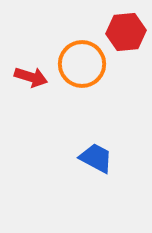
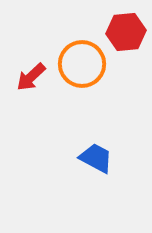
red arrow: rotated 120 degrees clockwise
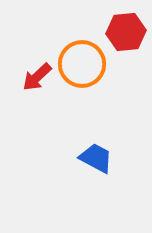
red arrow: moved 6 px right
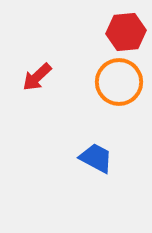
orange circle: moved 37 px right, 18 px down
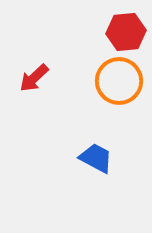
red arrow: moved 3 px left, 1 px down
orange circle: moved 1 px up
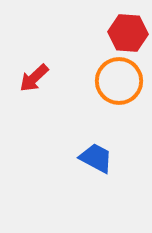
red hexagon: moved 2 px right, 1 px down; rotated 9 degrees clockwise
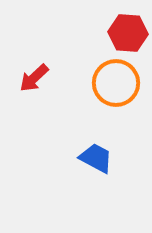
orange circle: moved 3 px left, 2 px down
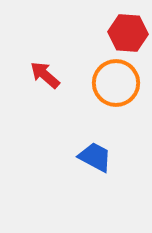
red arrow: moved 11 px right, 3 px up; rotated 84 degrees clockwise
blue trapezoid: moved 1 px left, 1 px up
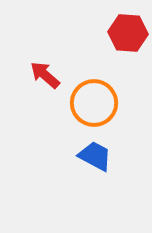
orange circle: moved 22 px left, 20 px down
blue trapezoid: moved 1 px up
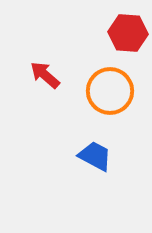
orange circle: moved 16 px right, 12 px up
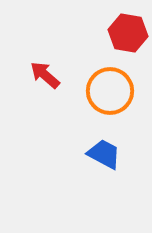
red hexagon: rotated 6 degrees clockwise
blue trapezoid: moved 9 px right, 2 px up
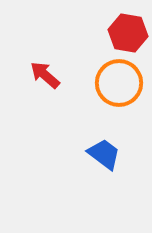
orange circle: moved 9 px right, 8 px up
blue trapezoid: rotated 9 degrees clockwise
